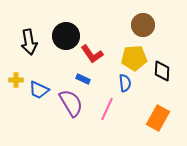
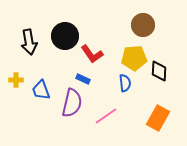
black circle: moved 1 px left
black diamond: moved 3 px left
blue trapezoid: moved 2 px right; rotated 45 degrees clockwise
purple semicircle: moved 1 px right; rotated 44 degrees clockwise
pink line: moved 1 px left, 7 px down; rotated 30 degrees clockwise
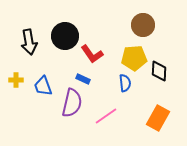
blue trapezoid: moved 2 px right, 4 px up
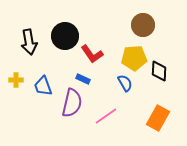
blue semicircle: rotated 24 degrees counterclockwise
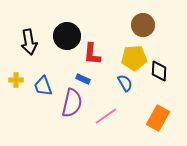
black circle: moved 2 px right
red L-shape: rotated 40 degrees clockwise
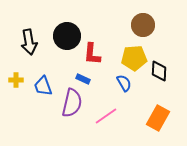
blue semicircle: moved 1 px left
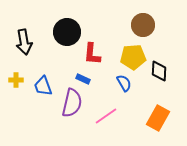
black circle: moved 4 px up
black arrow: moved 5 px left
yellow pentagon: moved 1 px left, 1 px up
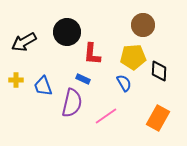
black arrow: rotated 70 degrees clockwise
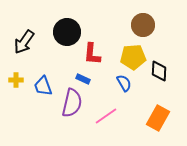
black arrow: rotated 25 degrees counterclockwise
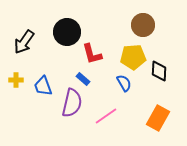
red L-shape: rotated 20 degrees counterclockwise
blue rectangle: rotated 16 degrees clockwise
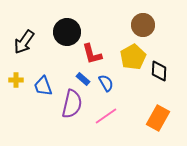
yellow pentagon: rotated 25 degrees counterclockwise
blue semicircle: moved 18 px left
purple semicircle: moved 1 px down
